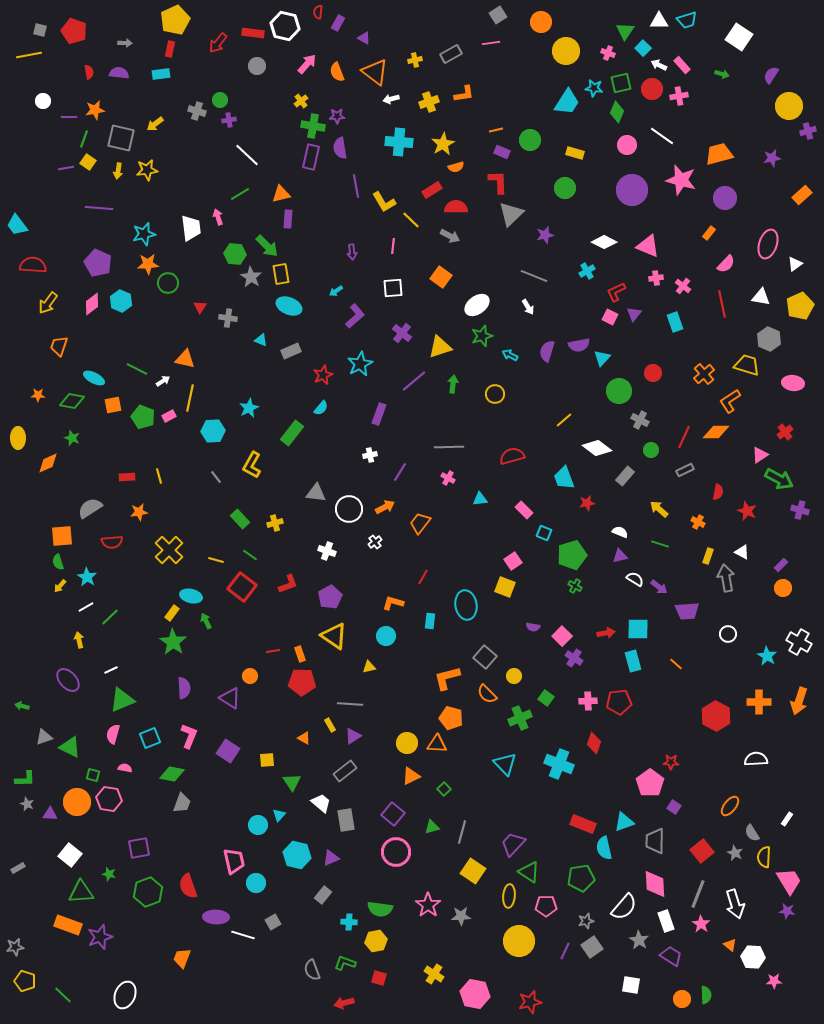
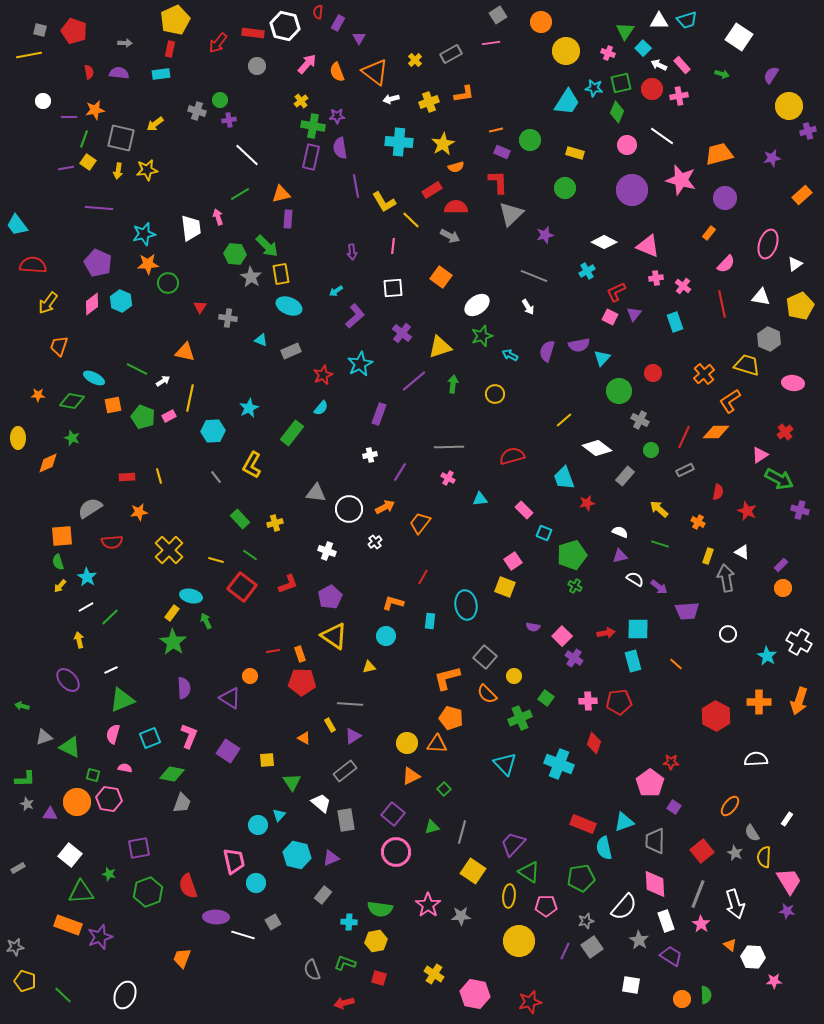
purple triangle at (364, 38): moved 5 px left; rotated 32 degrees clockwise
yellow cross at (415, 60): rotated 32 degrees counterclockwise
orange triangle at (185, 359): moved 7 px up
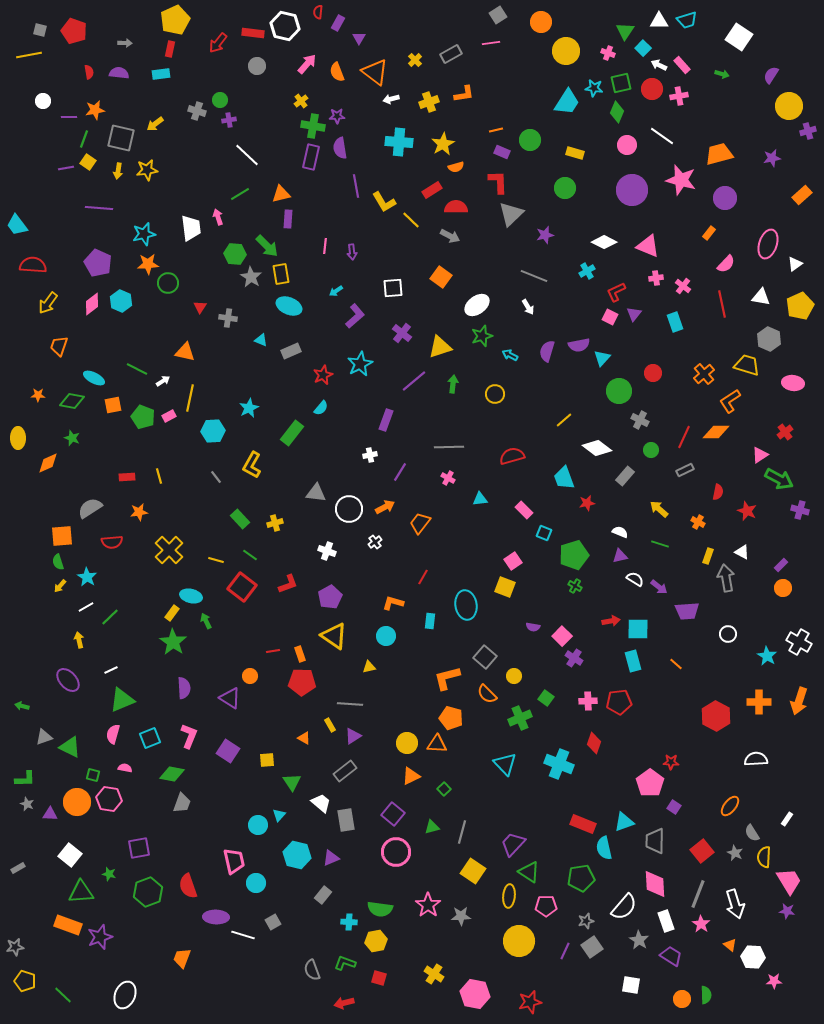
pink line at (393, 246): moved 68 px left
purple rectangle at (379, 414): moved 7 px right, 6 px down
green pentagon at (572, 555): moved 2 px right
red arrow at (606, 633): moved 5 px right, 12 px up
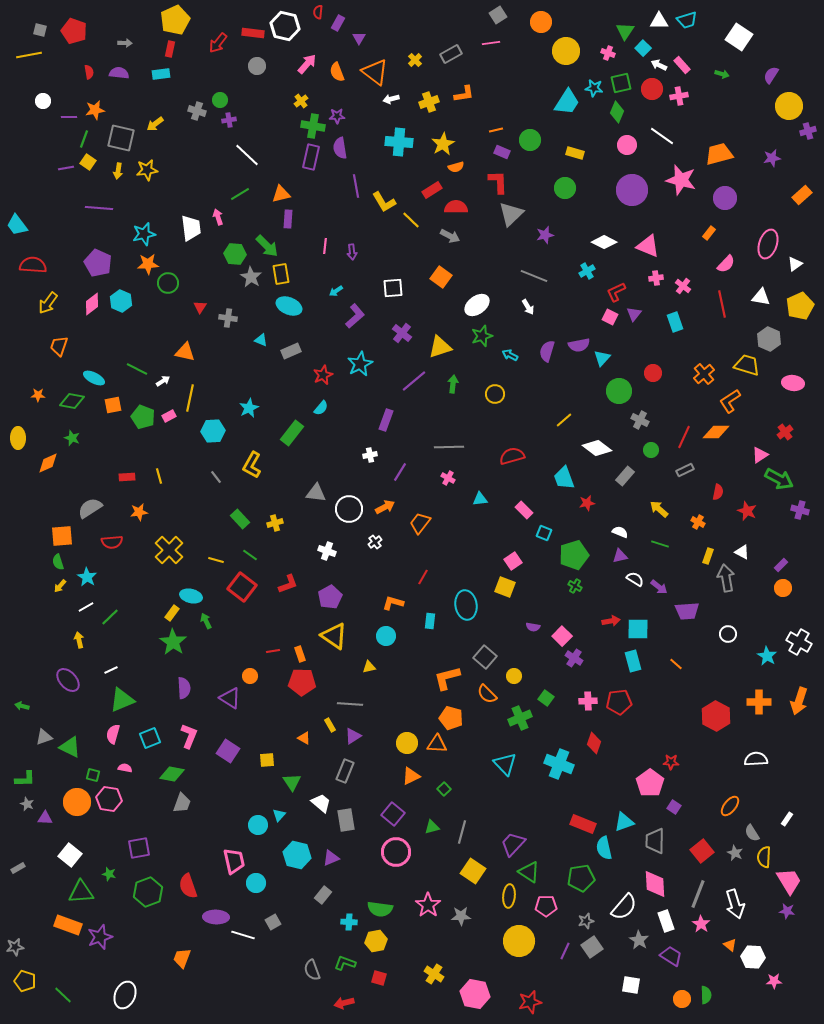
gray rectangle at (345, 771): rotated 30 degrees counterclockwise
purple triangle at (50, 814): moved 5 px left, 4 px down
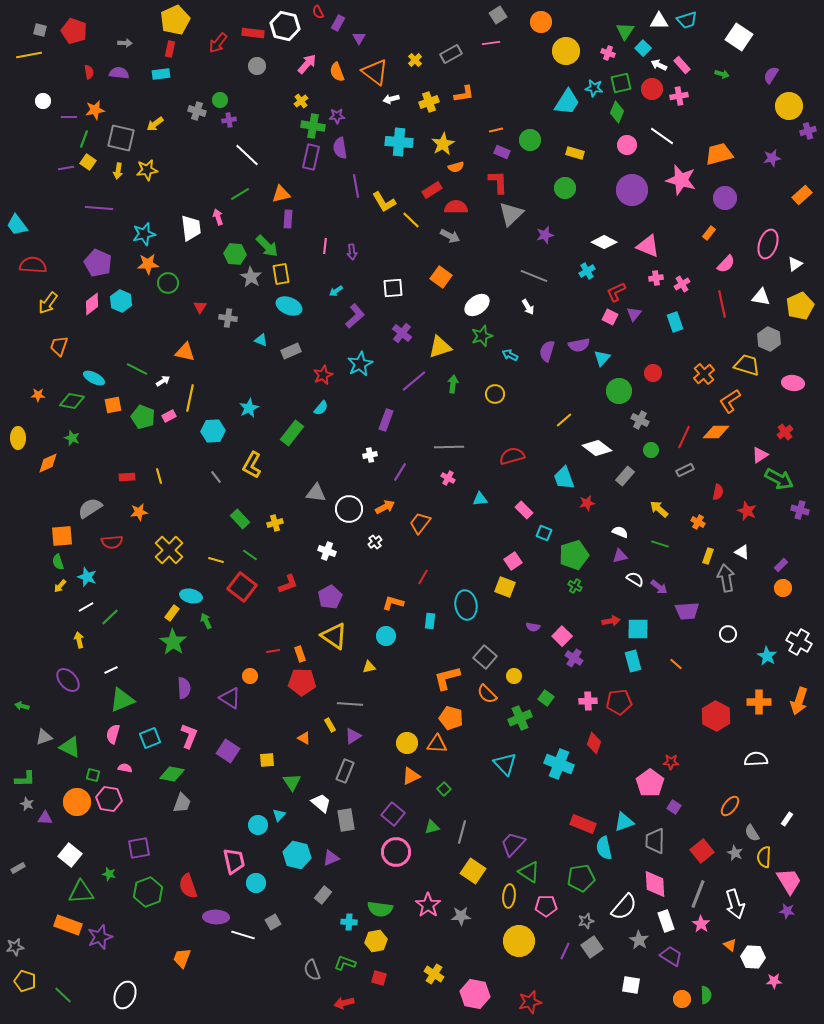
red semicircle at (318, 12): rotated 32 degrees counterclockwise
pink cross at (683, 286): moved 1 px left, 2 px up; rotated 21 degrees clockwise
cyan star at (87, 577): rotated 12 degrees counterclockwise
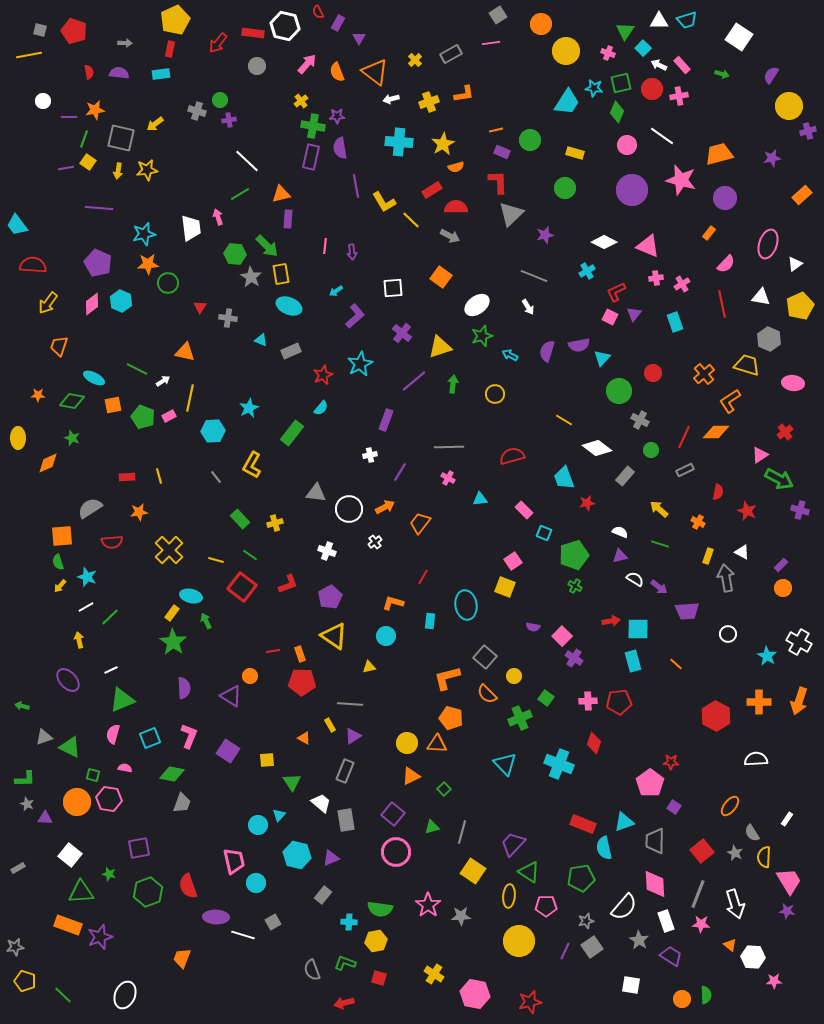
orange circle at (541, 22): moved 2 px down
white line at (247, 155): moved 6 px down
yellow line at (564, 420): rotated 72 degrees clockwise
purple triangle at (230, 698): moved 1 px right, 2 px up
pink star at (701, 924): rotated 30 degrees counterclockwise
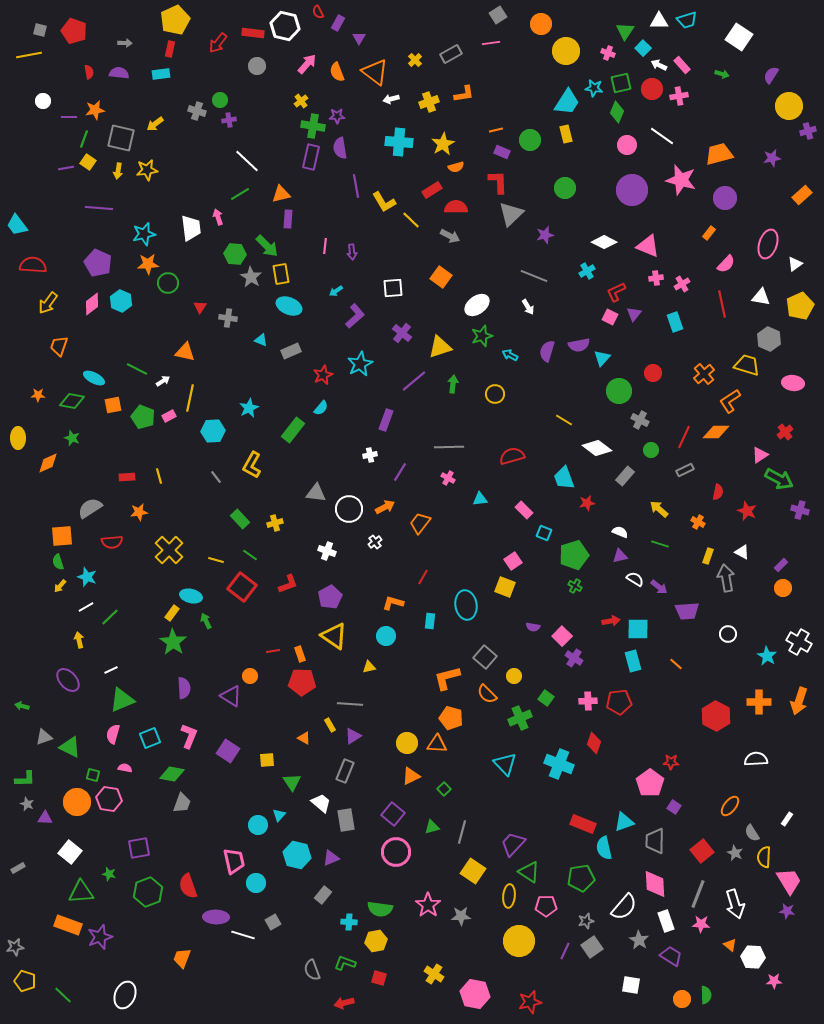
yellow rectangle at (575, 153): moved 9 px left, 19 px up; rotated 60 degrees clockwise
green rectangle at (292, 433): moved 1 px right, 3 px up
white square at (70, 855): moved 3 px up
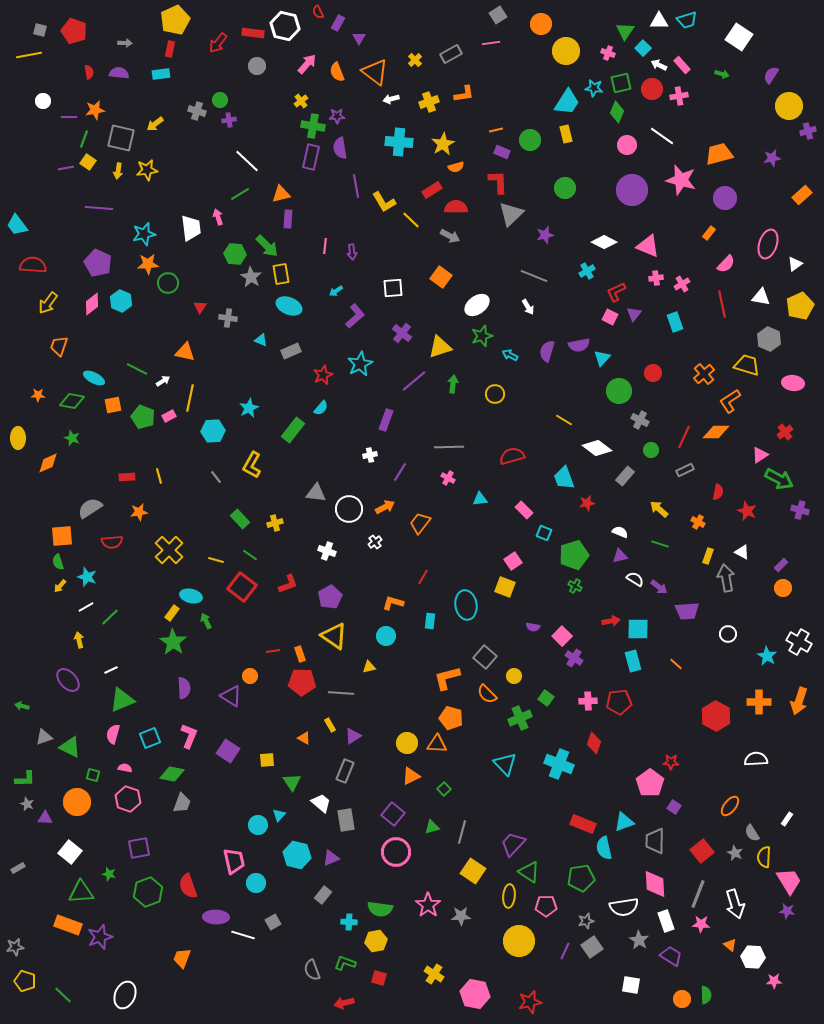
gray line at (350, 704): moved 9 px left, 11 px up
pink hexagon at (109, 799): moved 19 px right; rotated 10 degrees clockwise
white semicircle at (624, 907): rotated 40 degrees clockwise
